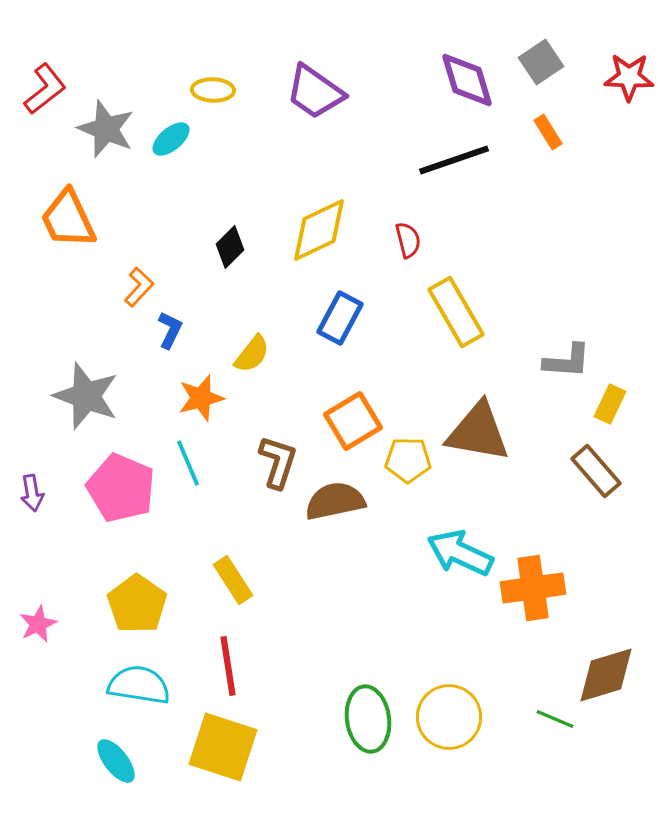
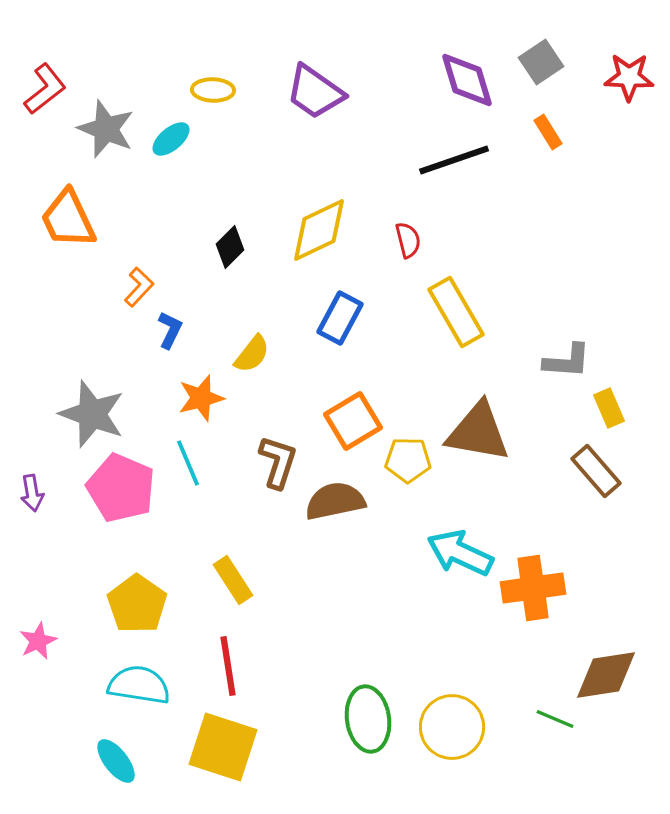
gray star at (86, 396): moved 6 px right, 18 px down
yellow rectangle at (610, 404): moved 1 px left, 4 px down; rotated 48 degrees counterclockwise
pink star at (38, 624): moved 17 px down
brown diamond at (606, 675): rotated 8 degrees clockwise
yellow circle at (449, 717): moved 3 px right, 10 px down
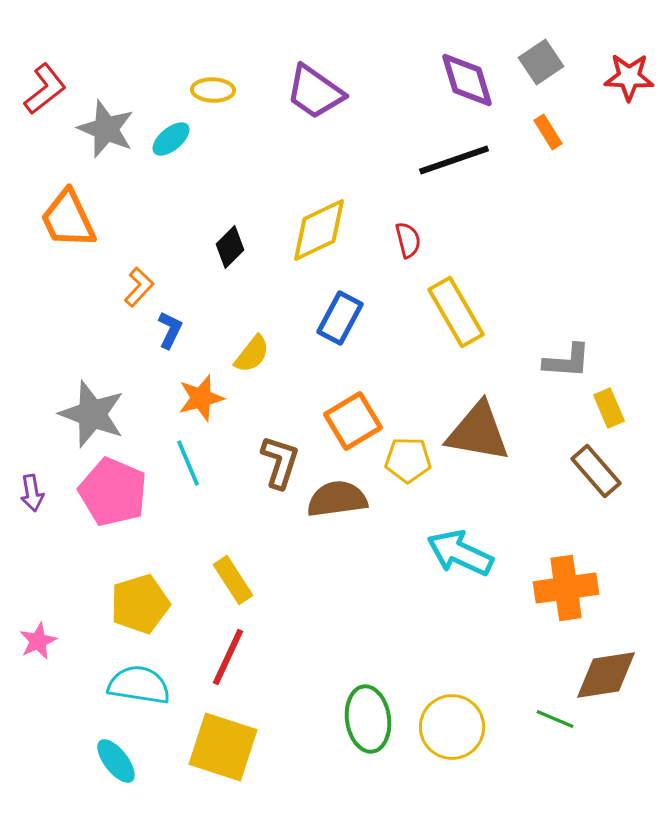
brown L-shape at (278, 462): moved 2 px right
pink pentagon at (121, 488): moved 8 px left, 4 px down
brown semicircle at (335, 501): moved 2 px right, 2 px up; rotated 4 degrees clockwise
orange cross at (533, 588): moved 33 px right
yellow pentagon at (137, 604): moved 3 px right; rotated 20 degrees clockwise
red line at (228, 666): moved 9 px up; rotated 34 degrees clockwise
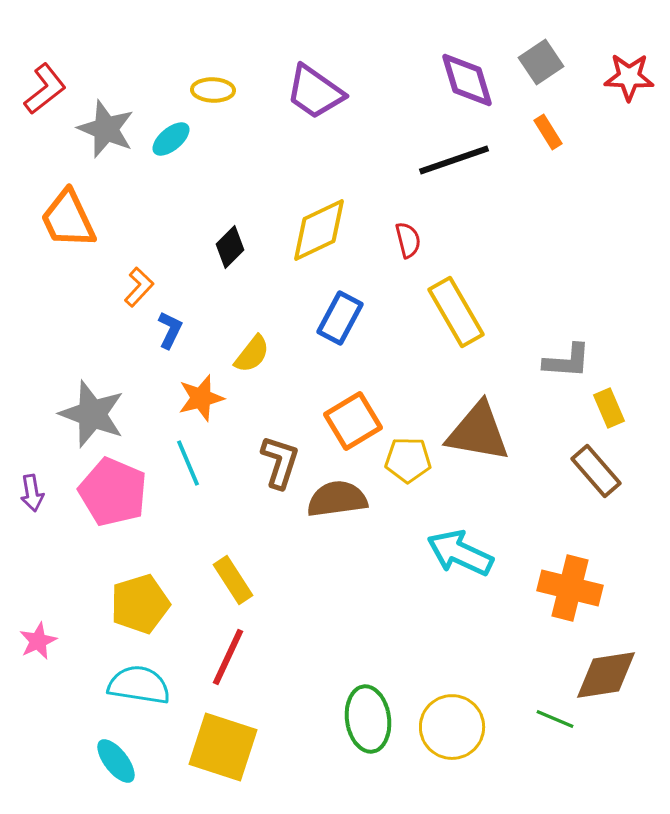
orange cross at (566, 588): moved 4 px right; rotated 22 degrees clockwise
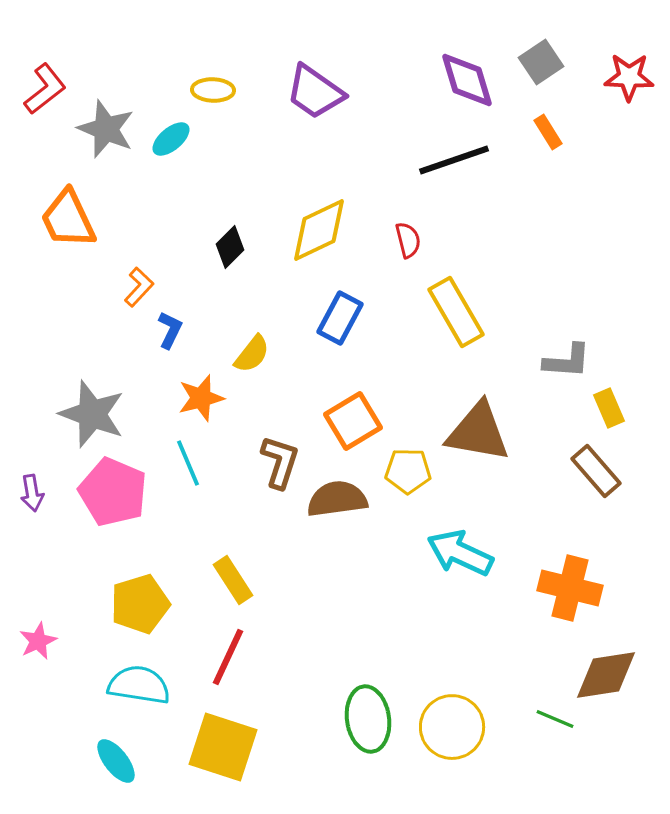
yellow pentagon at (408, 460): moved 11 px down
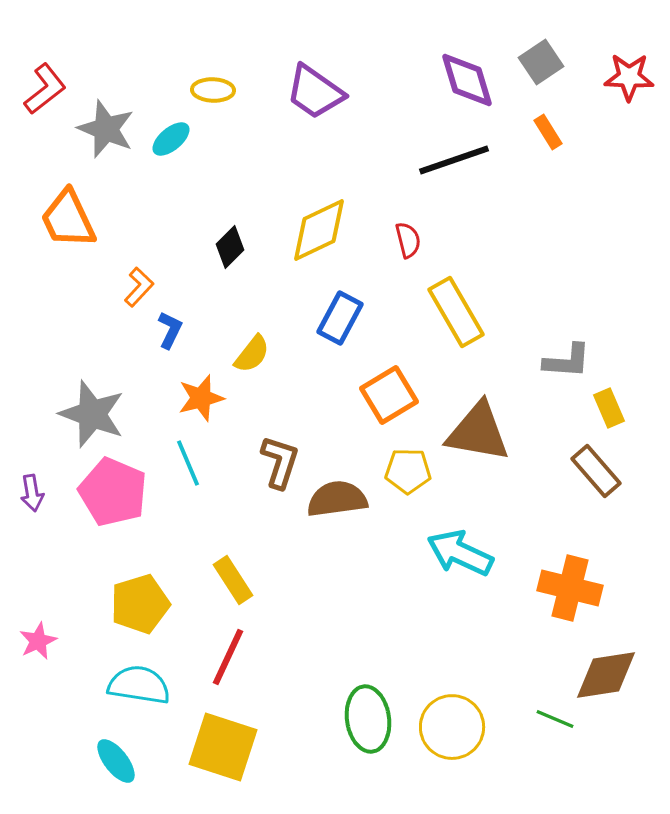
orange square at (353, 421): moved 36 px right, 26 px up
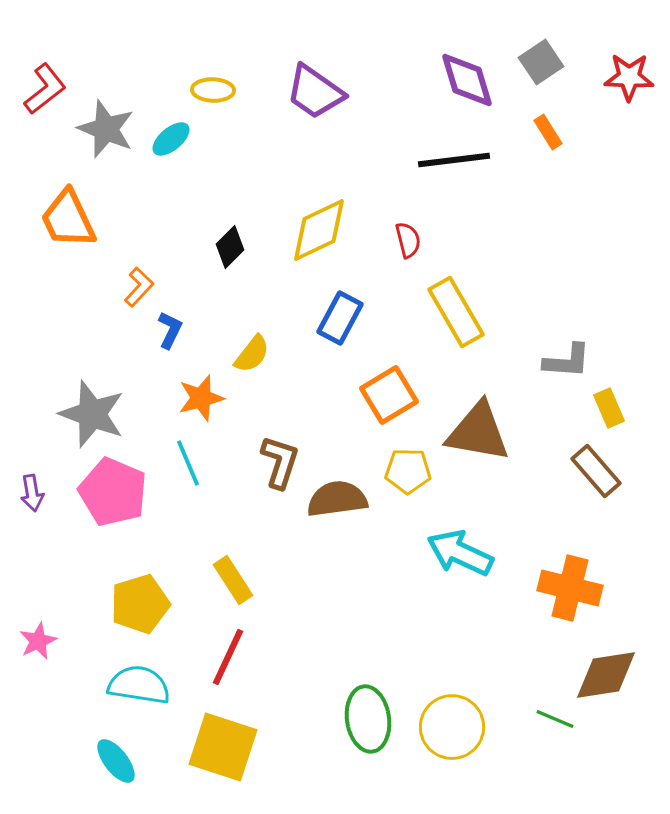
black line at (454, 160): rotated 12 degrees clockwise
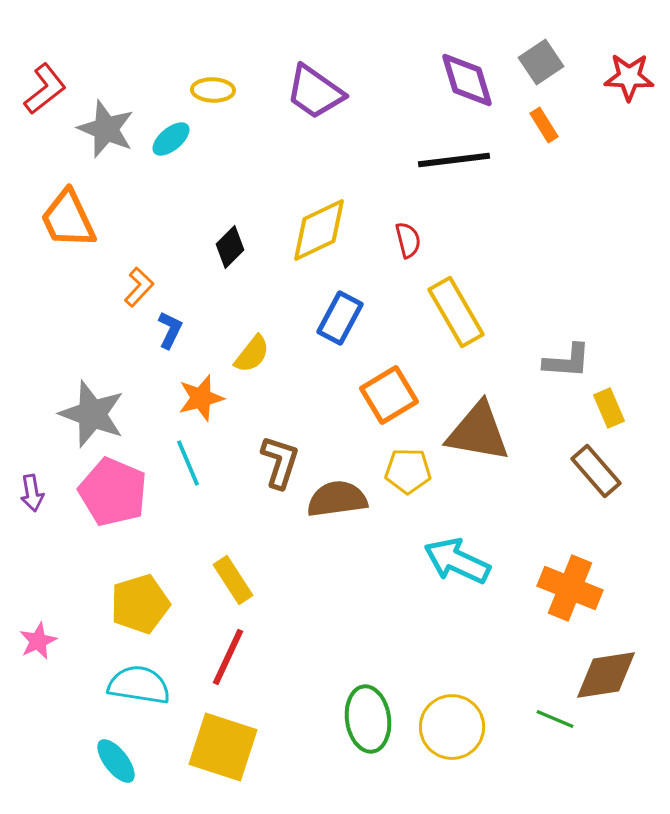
orange rectangle at (548, 132): moved 4 px left, 7 px up
cyan arrow at (460, 553): moved 3 px left, 8 px down
orange cross at (570, 588): rotated 8 degrees clockwise
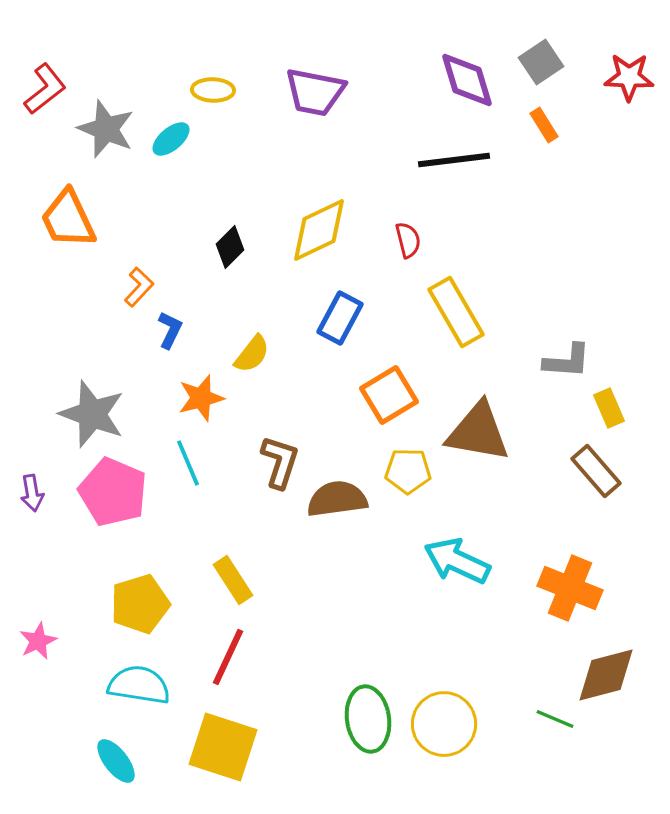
purple trapezoid at (315, 92): rotated 24 degrees counterclockwise
brown diamond at (606, 675): rotated 6 degrees counterclockwise
yellow circle at (452, 727): moved 8 px left, 3 px up
